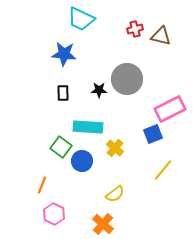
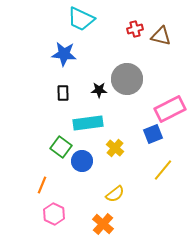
cyan rectangle: moved 4 px up; rotated 12 degrees counterclockwise
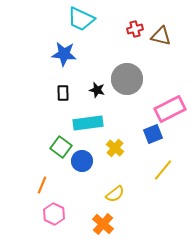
black star: moved 2 px left; rotated 14 degrees clockwise
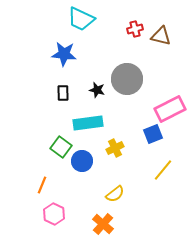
yellow cross: rotated 24 degrees clockwise
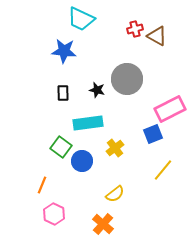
brown triangle: moved 4 px left; rotated 15 degrees clockwise
blue star: moved 3 px up
yellow cross: rotated 12 degrees counterclockwise
